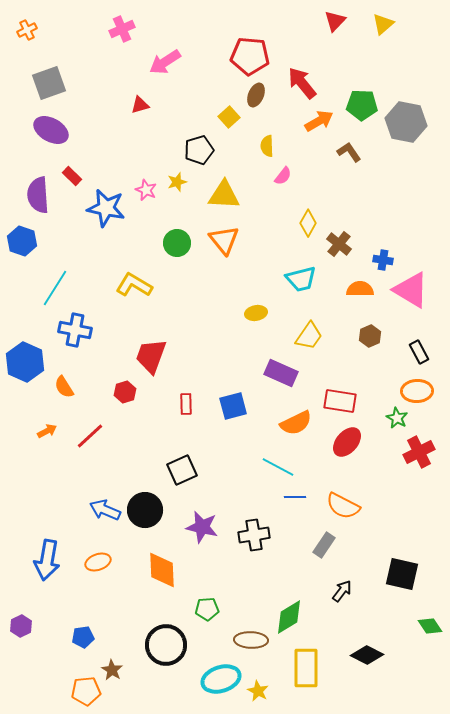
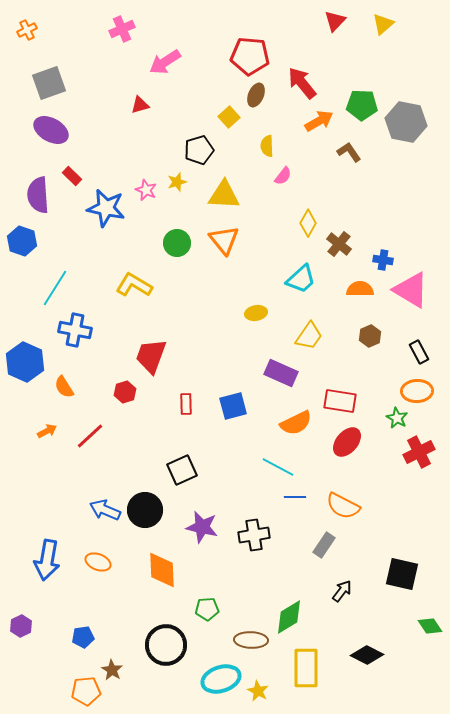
cyan trapezoid at (301, 279): rotated 28 degrees counterclockwise
orange ellipse at (98, 562): rotated 40 degrees clockwise
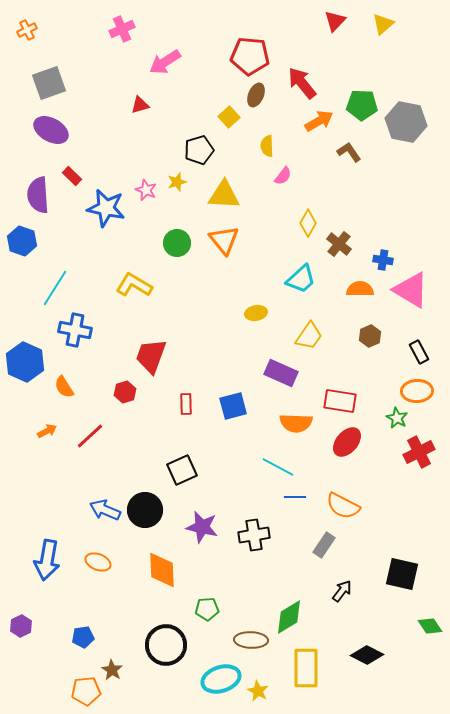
orange semicircle at (296, 423): rotated 28 degrees clockwise
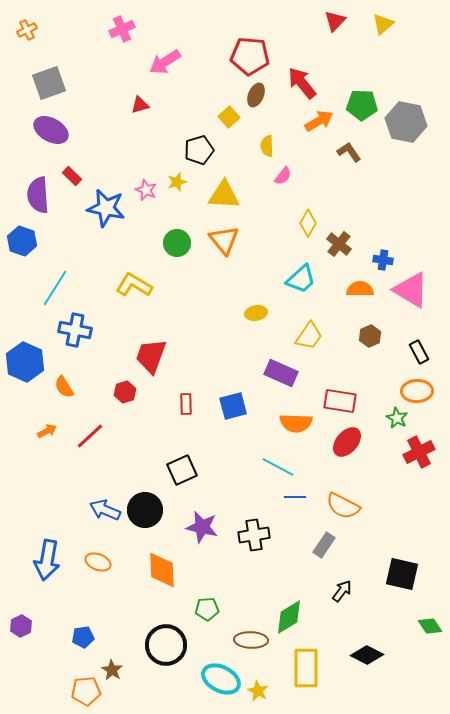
cyan ellipse at (221, 679): rotated 45 degrees clockwise
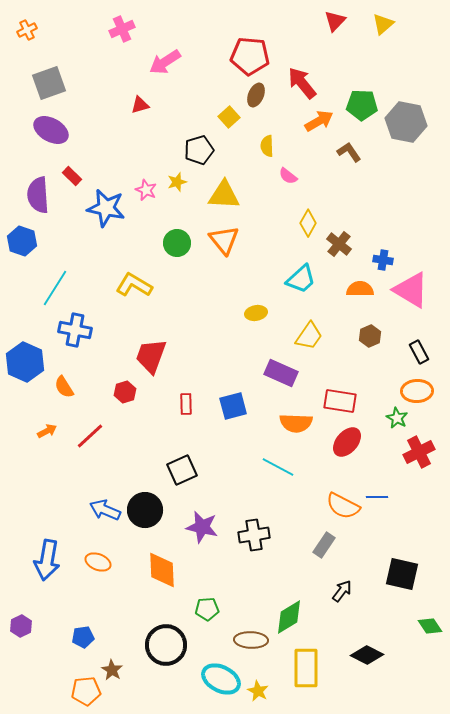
pink semicircle at (283, 176): moved 5 px right; rotated 90 degrees clockwise
blue line at (295, 497): moved 82 px right
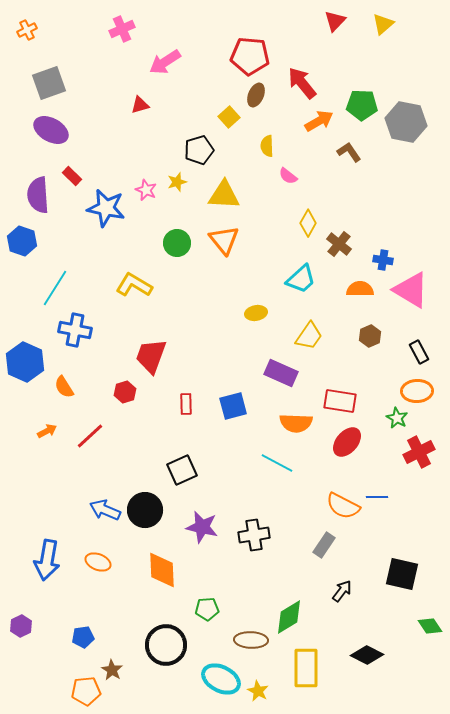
cyan line at (278, 467): moved 1 px left, 4 px up
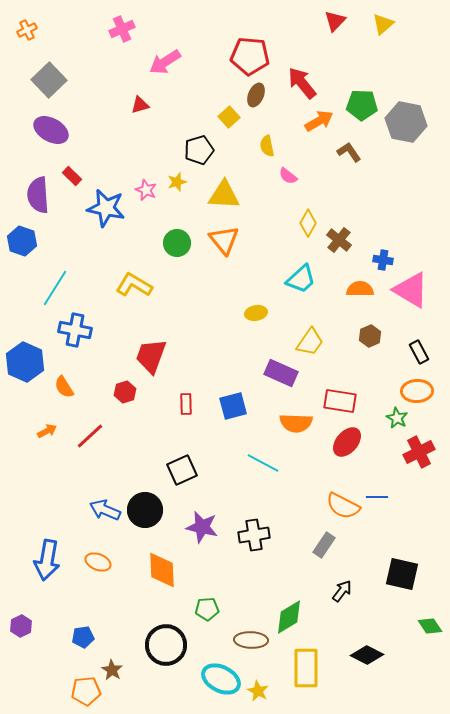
gray square at (49, 83): moved 3 px up; rotated 24 degrees counterclockwise
yellow semicircle at (267, 146): rotated 10 degrees counterclockwise
brown cross at (339, 244): moved 4 px up
yellow trapezoid at (309, 336): moved 1 px right, 6 px down
cyan line at (277, 463): moved 14 px left
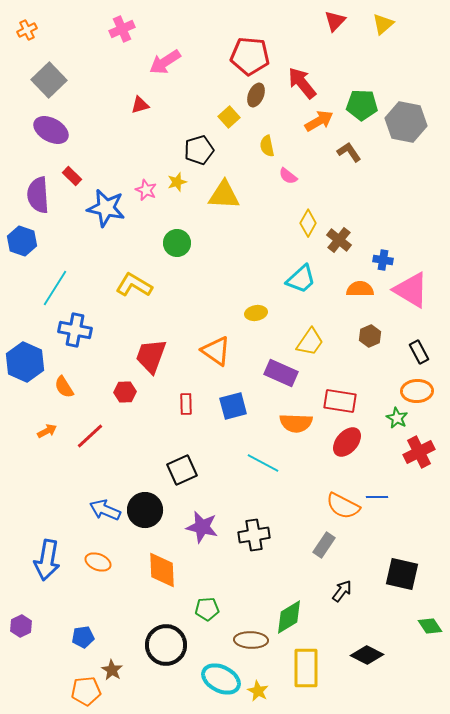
orange triangle at (224, 240): moved 8 px left, 111 px down; rotated 16 degrees counterclockwise
red hexagon at (125, 392): rotated 15 degrees clockwise
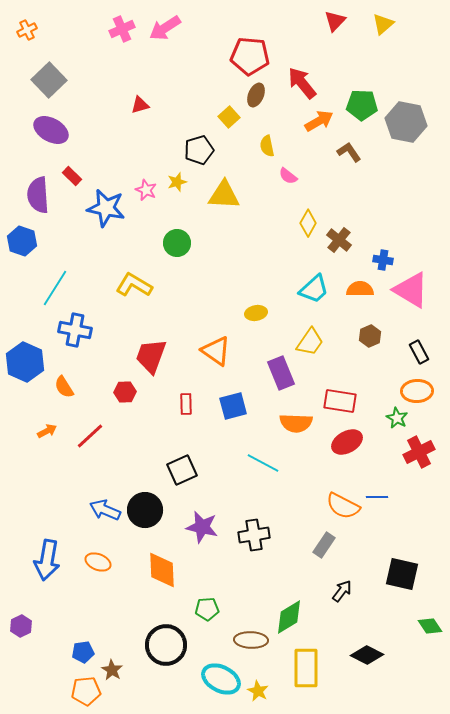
pink arrow at (165, 62): moved 34 px up
cyan trapezoid at (301, 279): moved 13 px right, 10 px down
purple rectangle at (281, 373): rotated 44 degrees clockwise
red ellipse at (347, 442): rotated 20 degrees clockwise
blue pentagon at (83, 637): moved 15 px down
